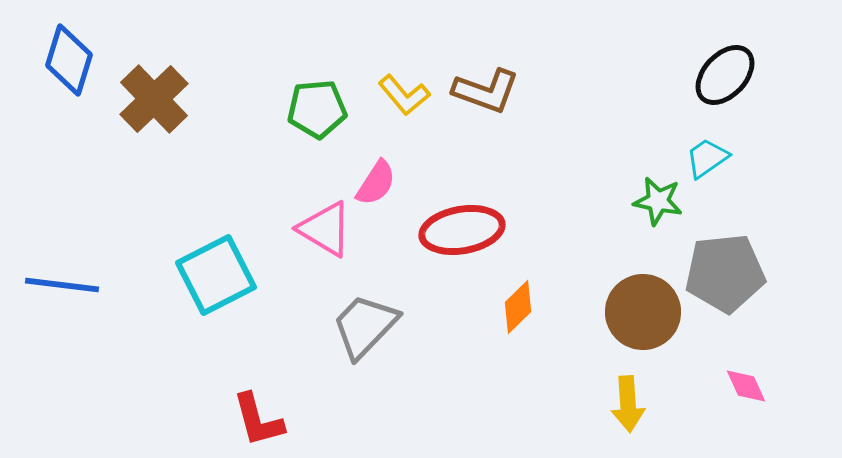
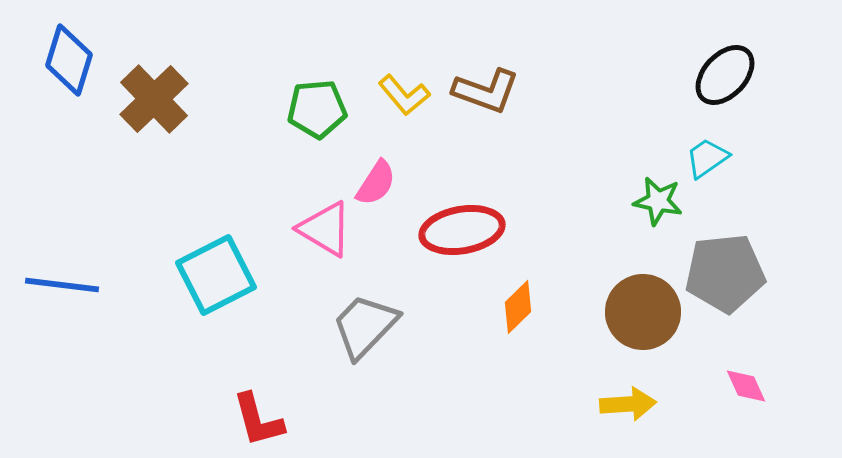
yellow arrow: rotated 90 degrees counterclockwise
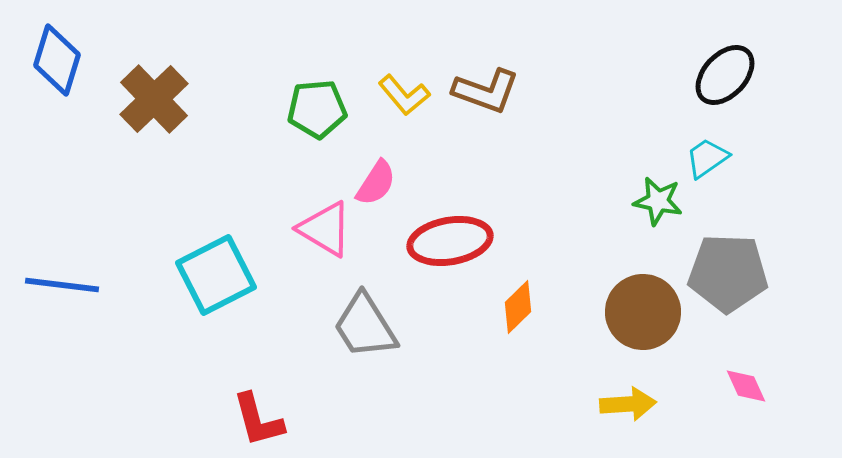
blue diamond: moved 12 px left
red ellipse: moved 12 px left, 11 px down
gray pentagon: moved 3 px right; rotated 8 degrees clockwise
gray trapezoid: rotated 76 degrees counterclockwise
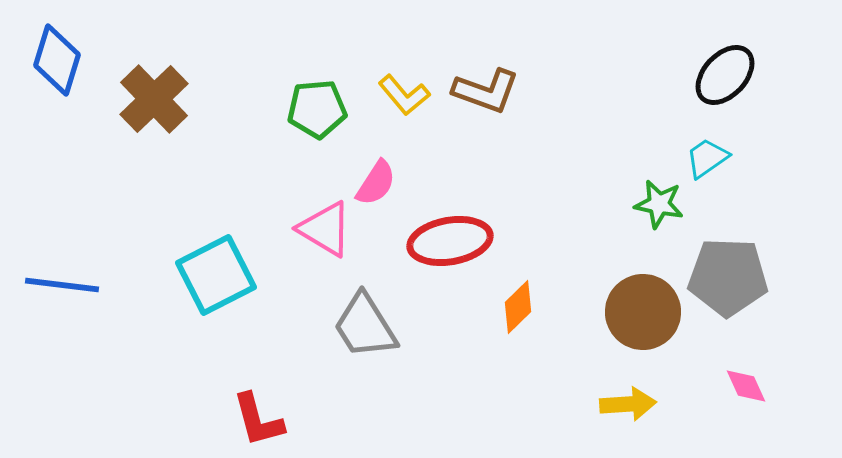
green star: moved 1 px right, 3 px down
gray pentagon: moved 4 px down
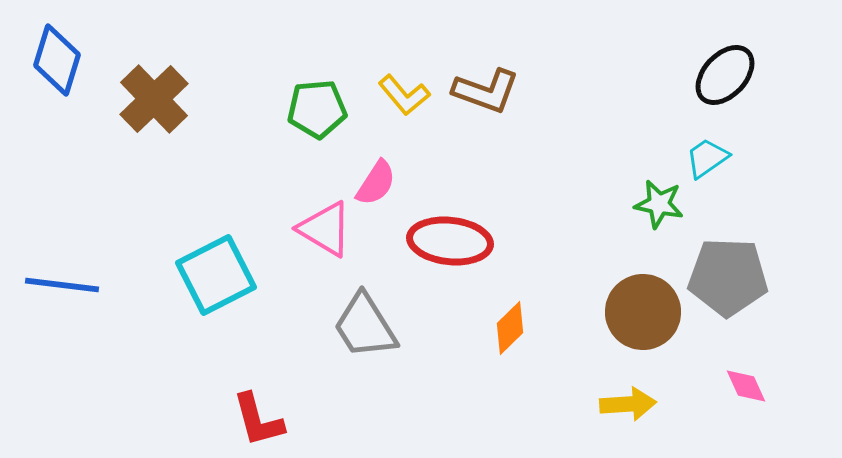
red ellipse: rotated 16 degrees clockwise
orange diamond: moved 8 px left, 21 px down
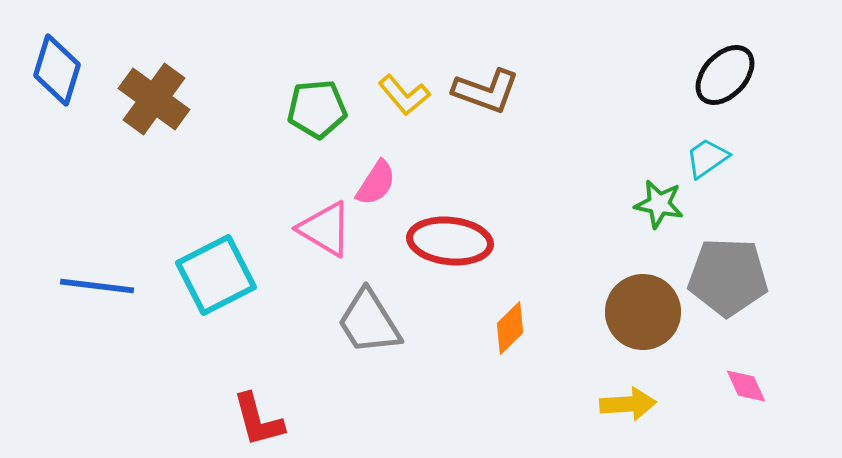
blue diamond: moved 10 px down
brown cross: rotated 10 degrees counterclockwise
blue line: moved 35 px right, 1 px down
gray trapezoid: moved 4 px right, 4 px up
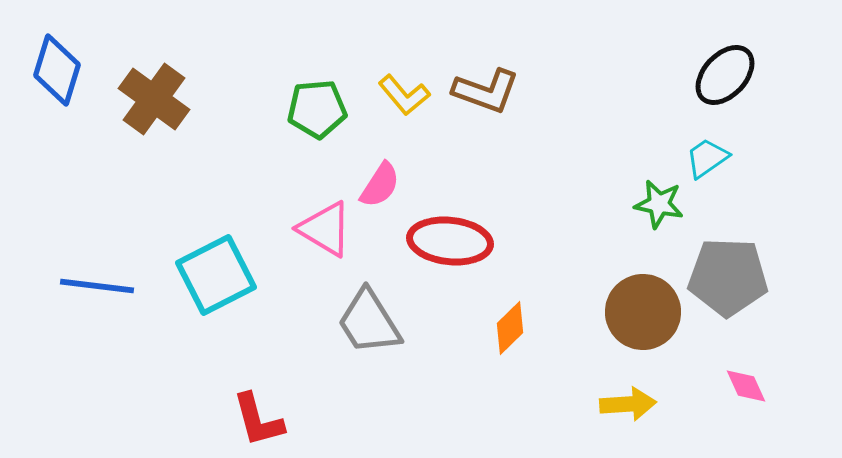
pink semicircle: moved 4 px right, 2 px down
